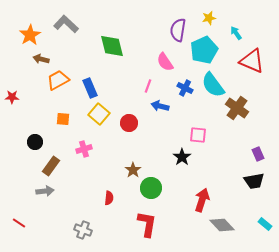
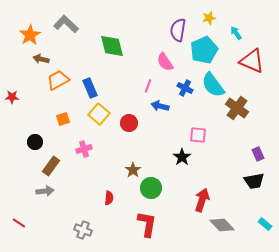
orange square: rotated 24 degrees counterclockwise
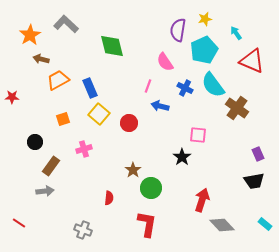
yellow star: moved 4 px left, 1 px down
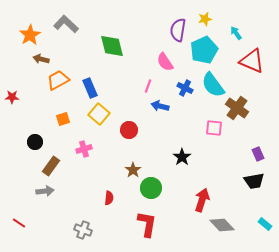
red circle: moved 7 px down
pink square: moved 16 px right, 7 px up
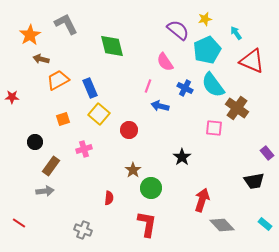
gray L-shape: rotated 20 degrees clockwise
purple semicircle: rotated 120 degrees clockwise
cyan pentagon: moved 3 px right
purple rectangle: moved 9 px right, 1 px up; rotated 16 degrees counterclockwise
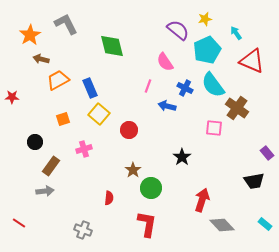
blue arrow: moved 7 px right
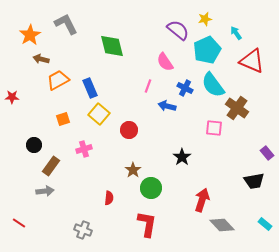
black circle: moved 1 px left, 3 px down
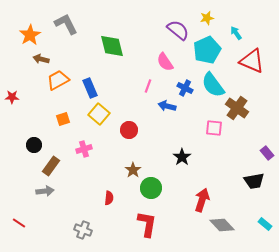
yellow star: moved 2 px right, 1 px up
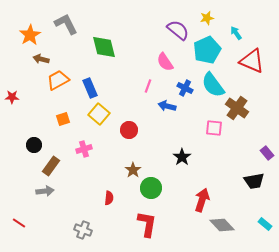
green diamond: moved 8 px left, 1 px down
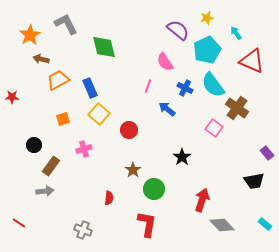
blue arrow: moved 3 px down; rotated 24 degrees clockwise
pink square: rotated 30 degrees clockwise
green circle: moved 3 px right, 1 px down
